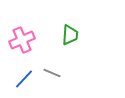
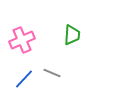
green trapezoid: moved 2 px right
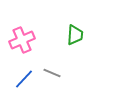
green trapezoid: moved 3 px right
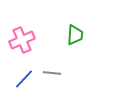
gray line: rotated 18 degrees counterclockwise
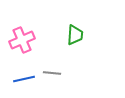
blue line: rotated 35 degrees clockwise
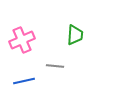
gray line: moved 3 px right, 7 px up
blue line: moved 2 px down
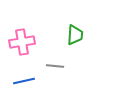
pink cross: moved 2 px down; rotated 15 degrees clockwise
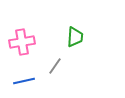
green trapezoid: moved 2 px down
gray line: rotated 60 degrees counterclockwise
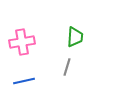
gray line: moved 12 px right, 1 px down; rotated 18 degrees counterclockwise
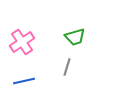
green trapezoid: rotated 70 degrees clockwise
pink cross: rotated 25 degrees counterclockwise
